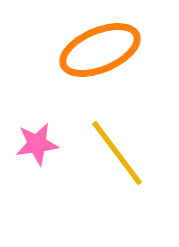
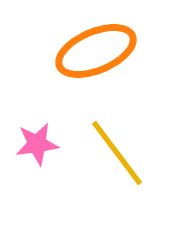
orange ellipse: moved 4 px left, 1 px down
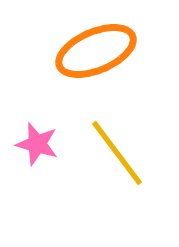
pink star: rotated 24 degrees clockwise
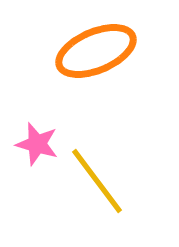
yellow line: moved 20 px left, 28 px down
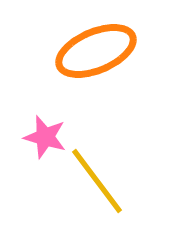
pink star: moved 8 px right, 7 px up
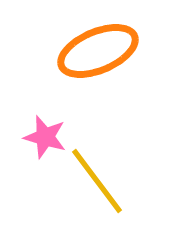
orange ellipse: moved 2 px right
